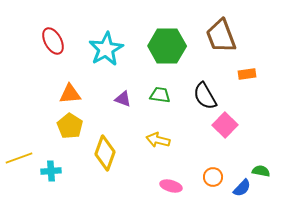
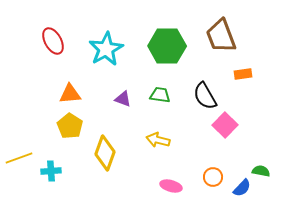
orange rectangle: moved 4 px left
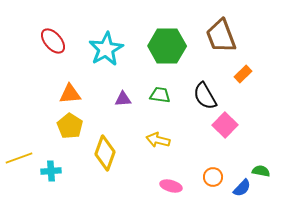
red ellipse: rotated 12 degrees counterclockwise
orange rectangle: rotated 36 degrees counterclockwise
purple triangle: rotated 24 degrees counterclockwise
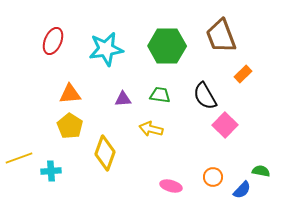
red ellipse: rotated 64 degrees clockwise
cyan star: rotated 20 degrees clockwise
yellow arrow: moved 7 px left, 11 px up
blue semicircle: moved 2 px down
